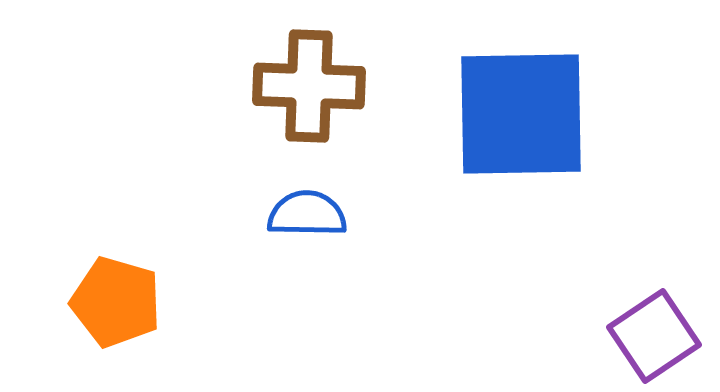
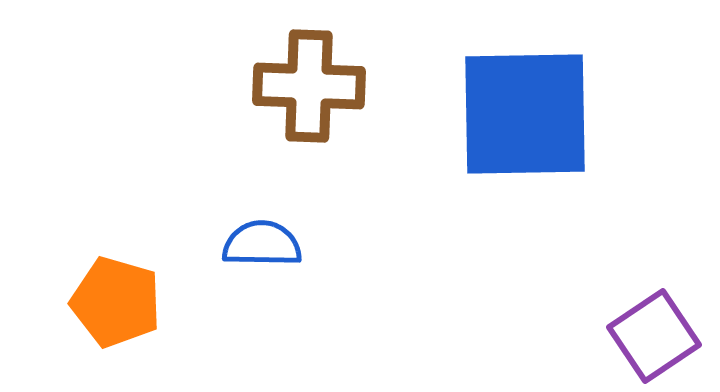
blue square: moved 4 px right
blue semicircle: moved 45 px left, 30 px down
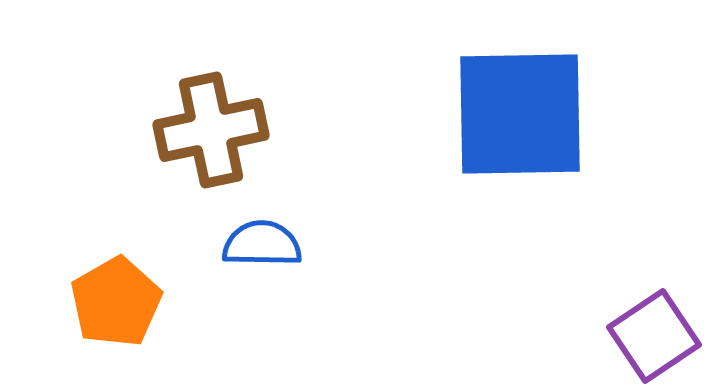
brown cross: moved 98 px left, 44 px down; rotated 14 degrees counterclockwise
blue square: moved 5 px left
orange pentagon: rotated 26 degrees clockwise
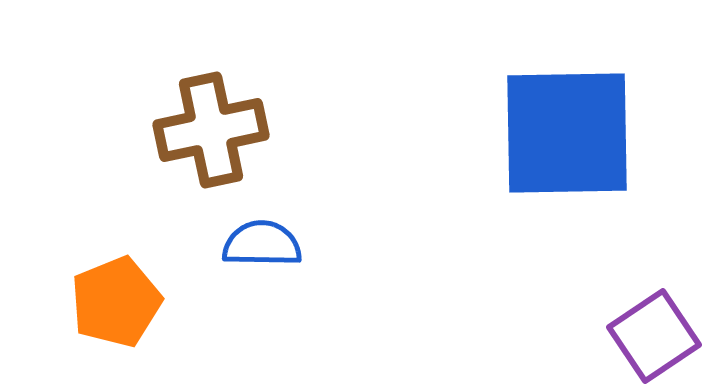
blue square: moved 47 px right, 19 px down
orange pentagon: rotated 8 degrees clockwise
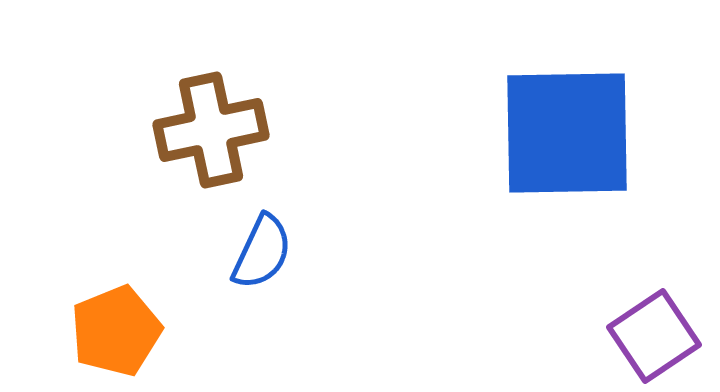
blue semicircle: moved 8 px down; rotated 114 degrees clockwise
orange pentagon: moved 29 px down
